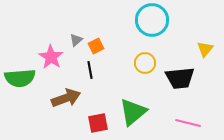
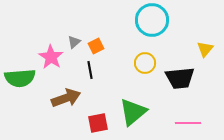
gray triangle: moved 2 px left, 2 px down
pink line: rotated 15 degrees counterclockwise
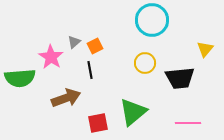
orange square: moved 1 px left
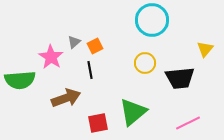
green semicircle: moved 2 px down
pink line: rotated 25 degrees counterclockwise
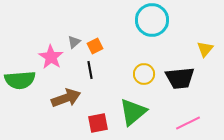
yellow circle: moved 1 px left, 11 px down
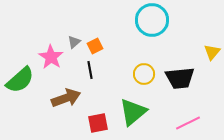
yellow triangle: moved 7 px right, 3 px down
green semicircle: rotated 36 degrees counterclockwise
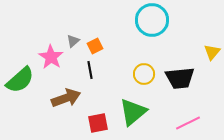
gray triangle: moved 1 px left, 1 px up
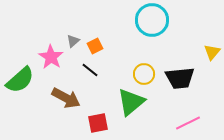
black line: rotated 42 degrees counterclockwise
brown arrow: rotated 48 degrees clockwise
green triangle: moved 2 px left, 10 px up
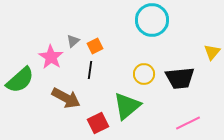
black line: rotated 60 degrees clockwise
green triangle: moved 4 px left, 4 px down
red square: rotated 15 degrees counterclockwise
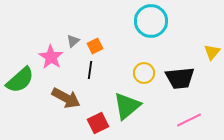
cyan circle: moved 1 px left, 1 px down
yellow circle: moved 1 px up
pink line: moved 1 px right, 3 px up
